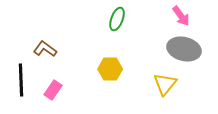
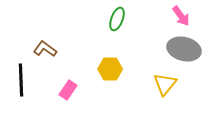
pink rectangle: moved 15 px right
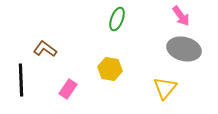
yellow hexagon: rotated 10 degrees clockwise
yellow triangle: moved 4 px down
pink rectangle: moved 1 px up
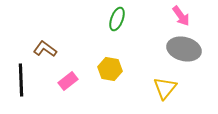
pink rectangle: moved 8 px up; rotated 18 degrees clockwise
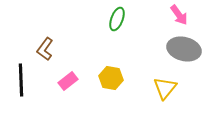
pink arrow: moved 2 px left, 1 px up
brown L-shape: rotated 90 degrees counterclockwise
yellow hexagon: moved 1 px right, 9 px down
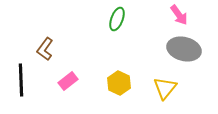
yellow hexagon: moved 8 px right, 5 px down; rotated 15 degrees clockwise
